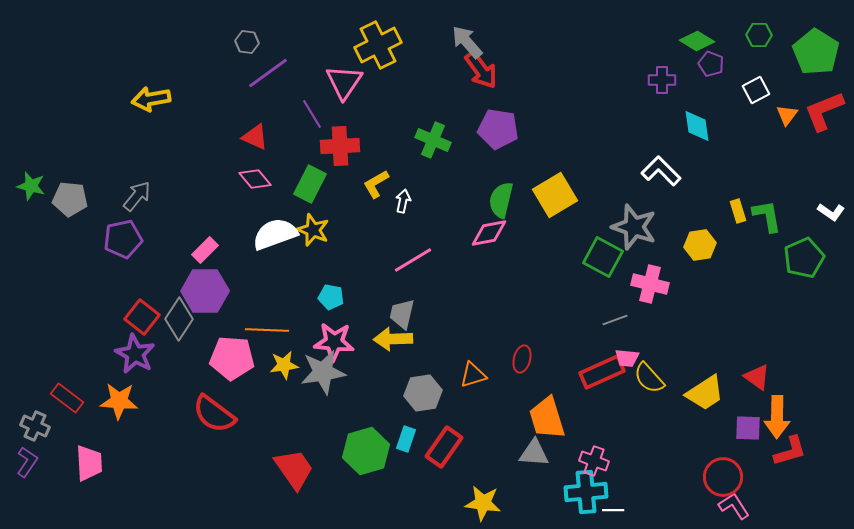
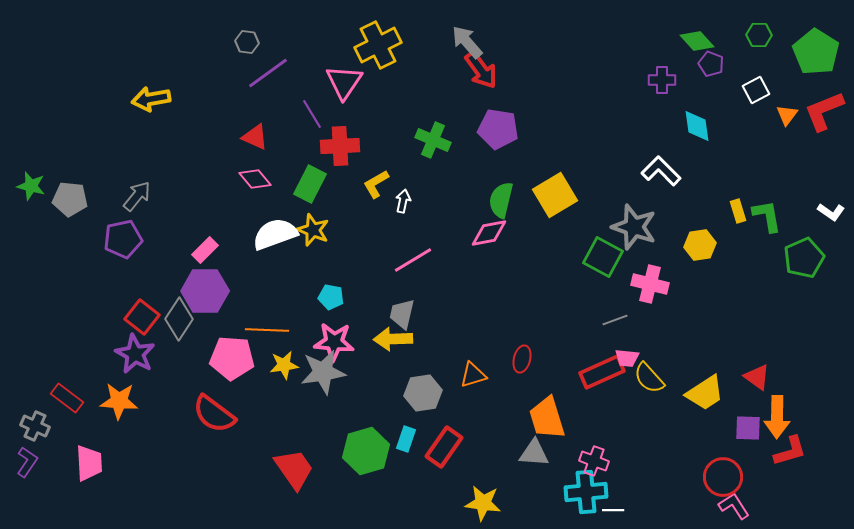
green diamond at (697, 41): rotated 16 degrees clockwise
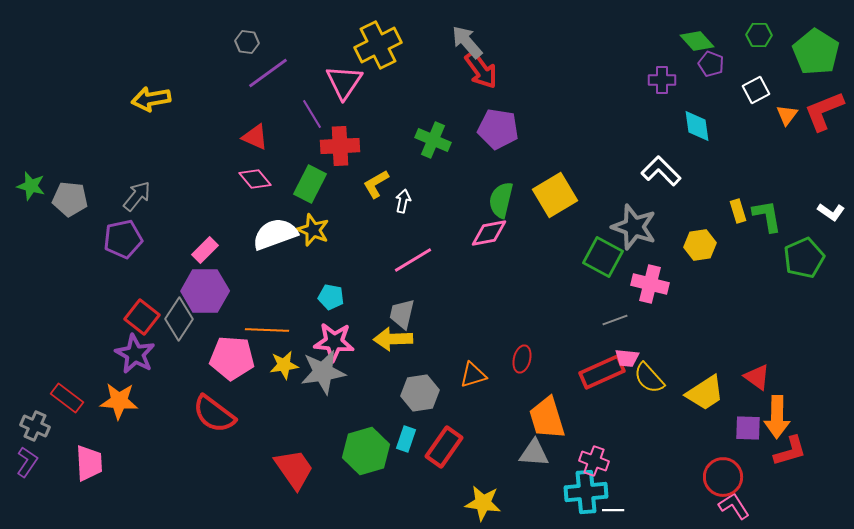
gray hexagon at (423, 393): moved 3 px left
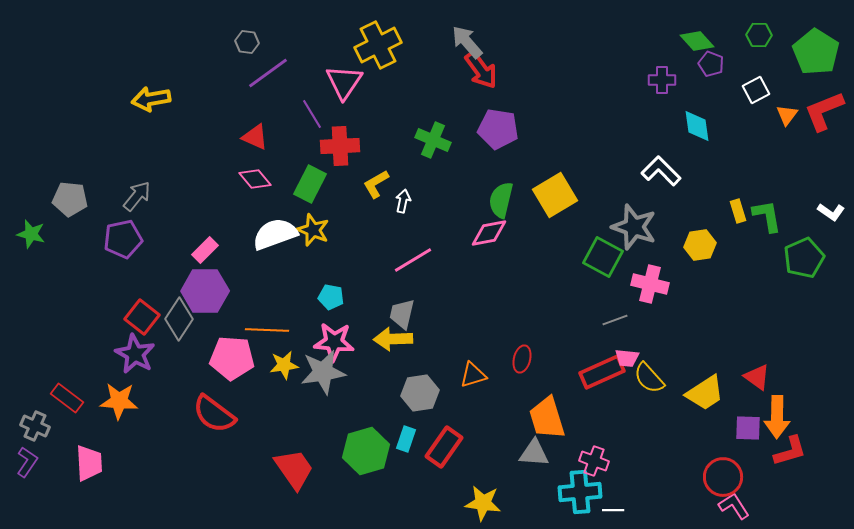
green star at (31, 186): moved 48 px down
cyan cross at (586, 492): moved 6 px left
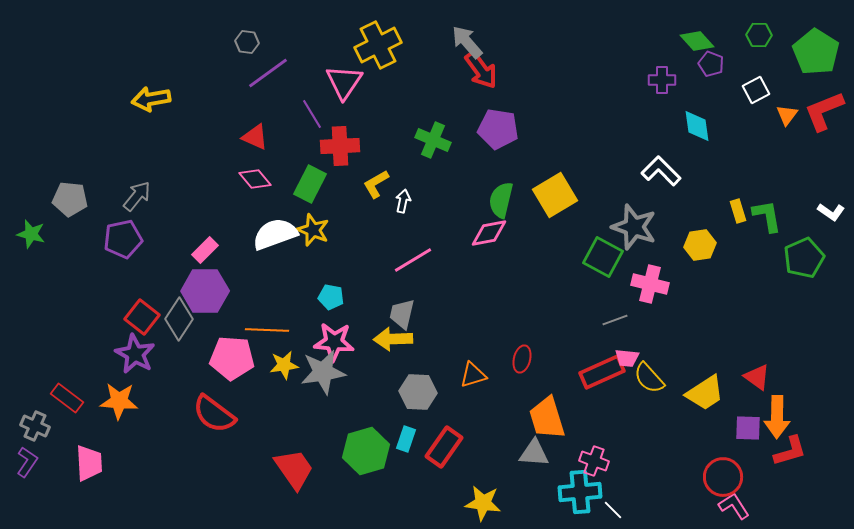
gray hexagon at (420, 393): moved 2 px left, 1 px up; rotated 12 degrees clockwise
white line at (613, 510): rotated 45 degrees clockwise
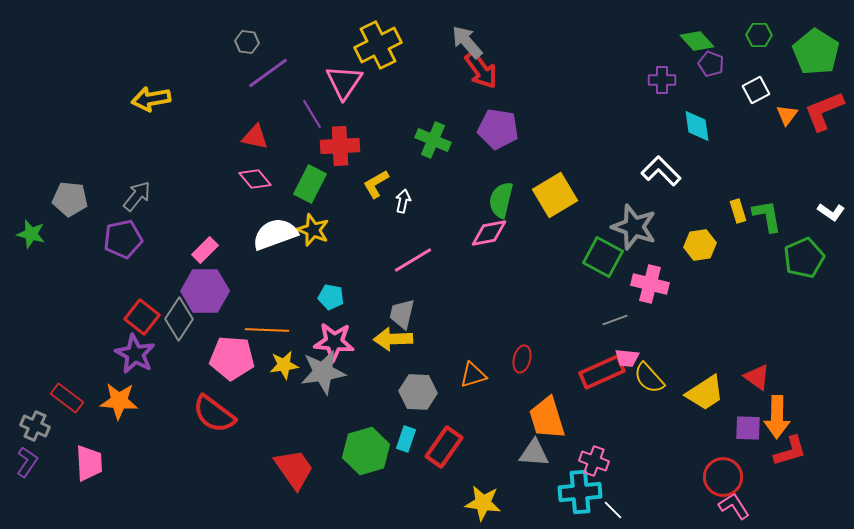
red triangle at (255, 137): rotated 12 degrees counterclockwise
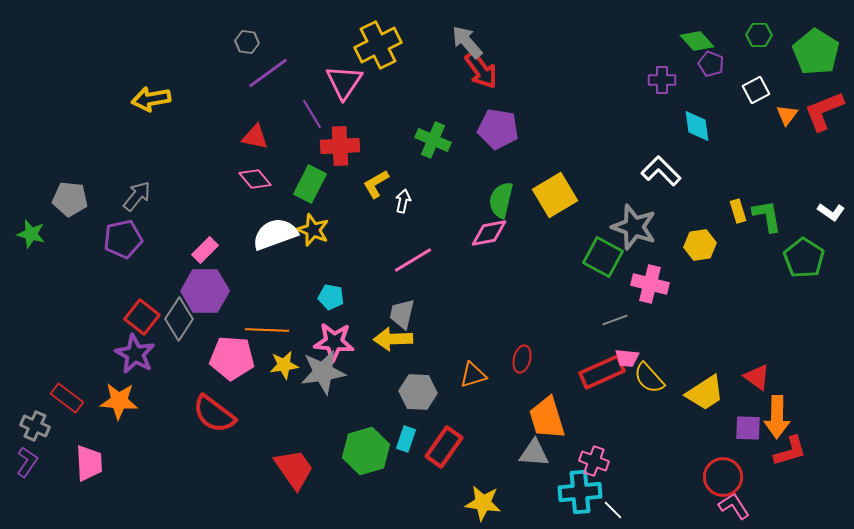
green pentagon at (804, 258): rotated 15 degrees counterclockwise
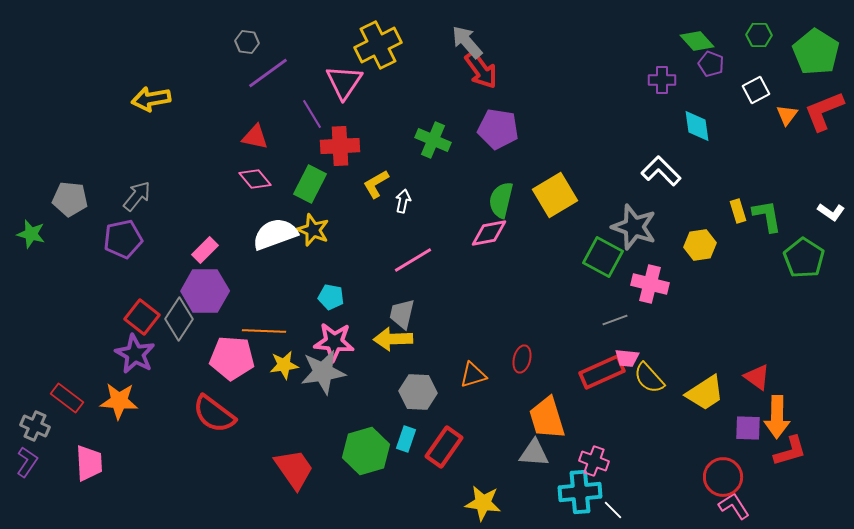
orange line at (267, 330): moved 3 px left, 1 px down
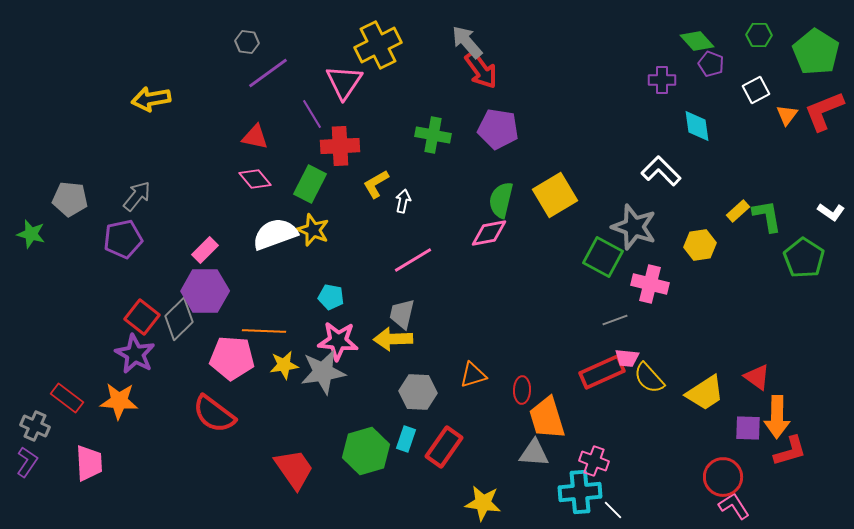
green cross at (433, 140): moved 5 px up; rotated 12 degrees counterclockwise
yellow rectangle at (738, 211): rotated 65 degrees clockwise
gray diamond at (179, 319): rotated 12 degrees clockwise
pink star at (334, 342): moved 4 px right, 1 px up
red ellipse at (522, 359): moved 31 px down; rotated 12 degrees counterclockwise
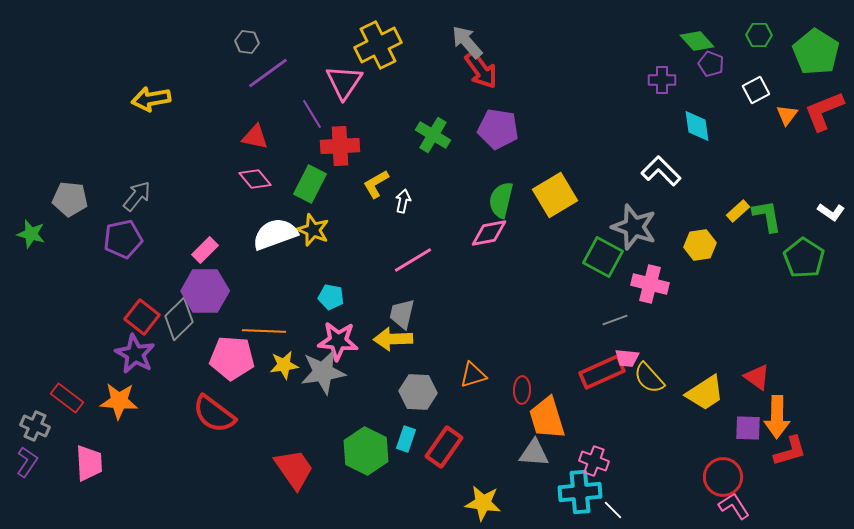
green cross at (433, 135): rotated 20 degrees clockwise
green hexagon at (366, 451): rotated 18 degrees counterclockwise
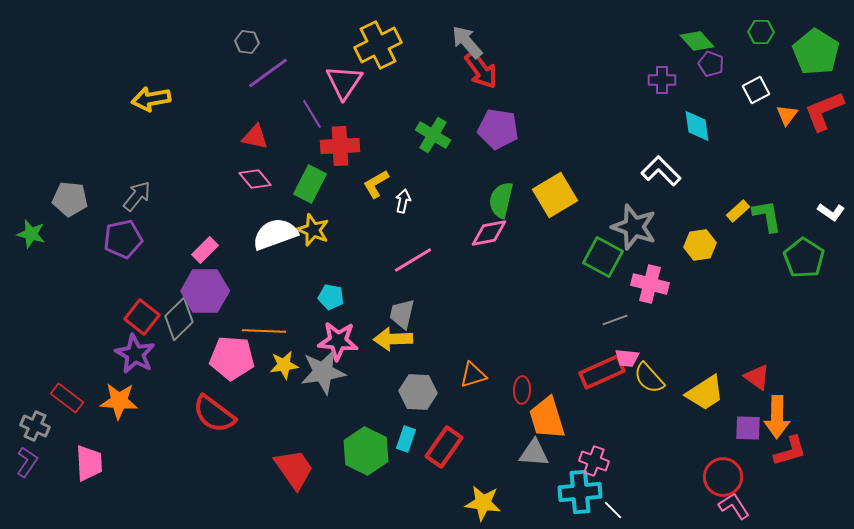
green hexagon at (759, 35): moved 2 px right, 3 px up
